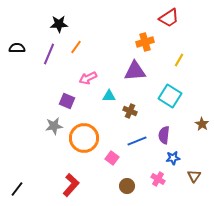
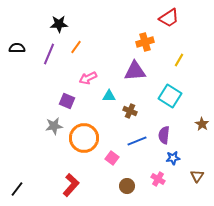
brown triangle: moved 3 px right
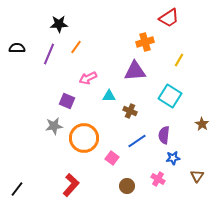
blue line: rotated 12 degrees counterclockwise
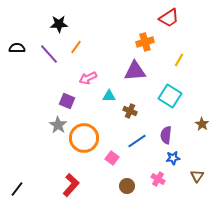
purple line: rotated 65 degrees counterclockwise
gray star: moved 4 px right, 1 px up; rotated 30 degrees counterclockwise
purple semicircle: moved 2 px right
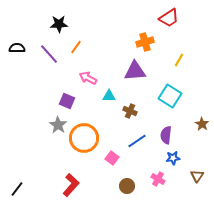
pink arrow: rotated 54 degrees clockwise
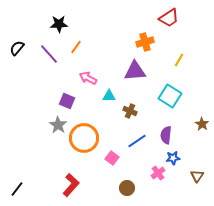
black semicircle: rotated 49 degrees counterclockwise
pink cross: moved 6 px up; rotated 24 degrees clockwise
brown circle: moved 2 px down
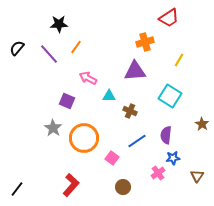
gray star: moved 5 px left, 3 px down
brown circle: moved 4 px left, 1 px up
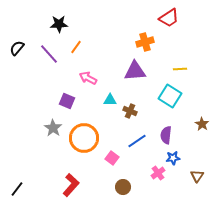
yellow line: moved 1 px right, 9 px down; rotated 56 degrees clockwise
cyan triangle: moved 1 px right, 4 px down
